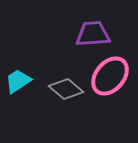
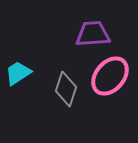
cyan trapezoid: moved 8 px up
gray diamond: rotated 68 degrees clockwise
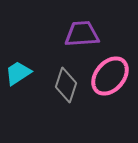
purple trapezoid: moved 11 px left
gray diamond: moved 4 px up
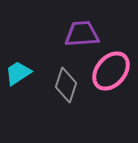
pink ellipse: moved 1 px right, 5 px up
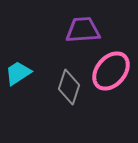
purple trapezoid: moved 1 px right, 4 px up
gray diamond: moved 3 px right, 2 px down
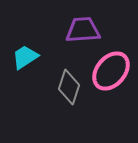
cyan trapezoid: moved 7 px right, 16 px up
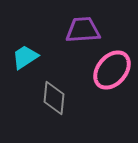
pink ellipse: moved 1 px right, 1 px up
gray diamond: moved 15 px left, 11 px down; rotated 12 degrees counterclockwise
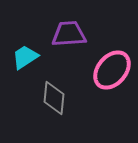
purple trapezoid: moved 14 px left, 4 px down
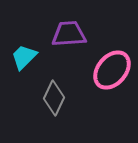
cyan trapezoid: moved 1 px left; rotated 12 degrees counterclockwise
gray diamond: rotated 20 degrees clockwise
